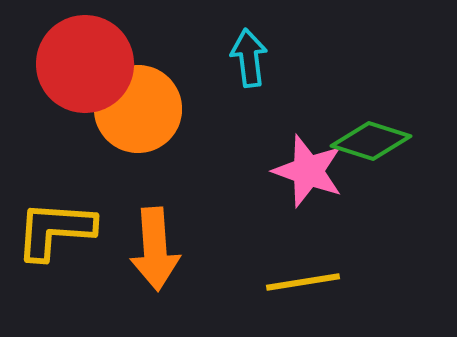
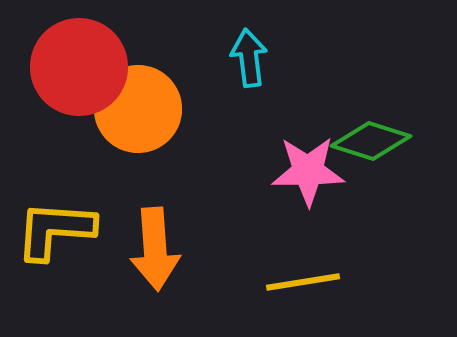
red circle: moved 6 px left, 3 px down
pink star: rotated 20 degrees counterclockwise
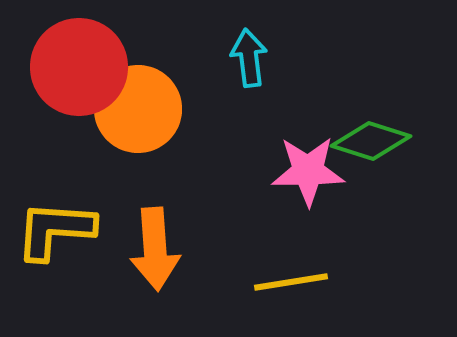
yellow line: moved 12 px left
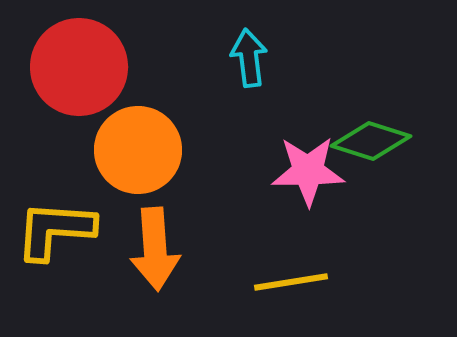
orange circle: moved 41 px down
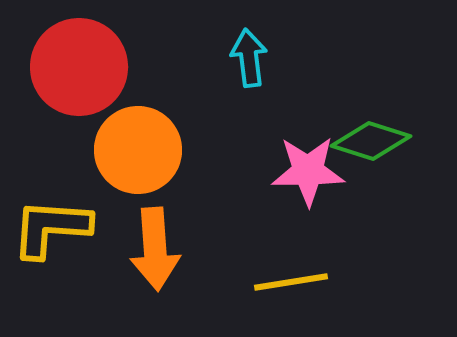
yellow L-shape: moved 4 px left, 2 px up
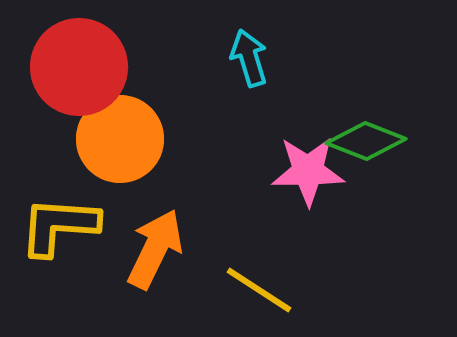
cyan arrow: rotated 10 degrees counterclockwise
green diamond: moved 5 px left; rotated 4 degrees clockwise
orange circle: moved 18 px left, 11 px up
yellow L-shape: moved 8 px right, 2 px up
orange arrow: rotated 150 degrees counterclockwise
yellow line: moved 32 px left, 8 px down; rotated 42 degrees clockwise
